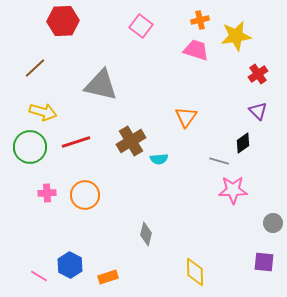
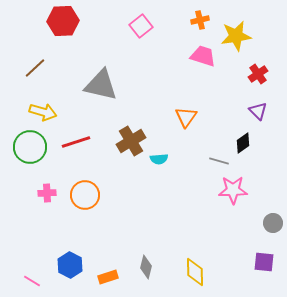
pink square: rotated 15 degrees clockwise
pink trapezoid: moved 7 px right, 6 px down
gray diamond: moved 33 px down
pink line: moved 7 px left, 5 px down
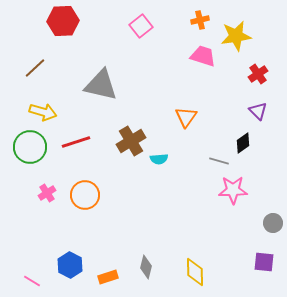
pink cross: rotated 30 degrees counterclockwise
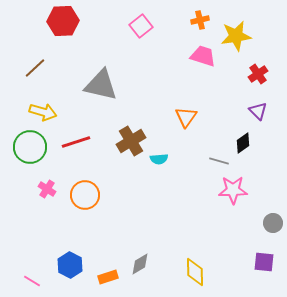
pink cross: moved 4 px up; rotated 24 degrees counterclockwise
gray diamond: moved 6 px left, 3 px up; rotated 45 degrees clockwise
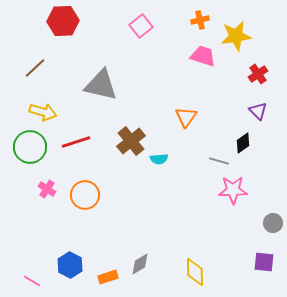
brown cross: rotated 8 degrees counterclockwise
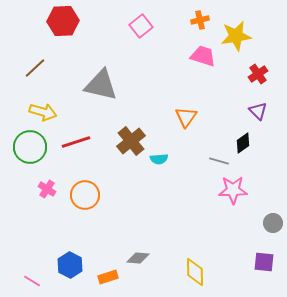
gray diamond: moved 2 px left, 6 px up; rotated 35 degrees clockwise
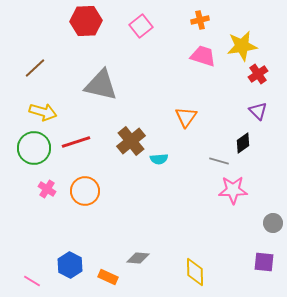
red hexagon: moved 23 px right
yellow star: moved 6 px right, 10 px down
green circle: moved 4 px right, 1 px down
orange circle: moved 4 px up
orange rectangle: rotated 42 degrees clockwise
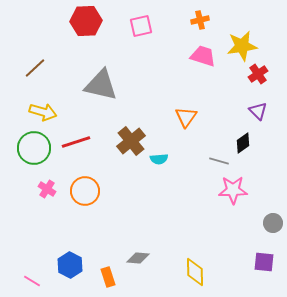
pink square: rotated 25 degrees clockwise
orange rectangle: rotated 48 degrees clockwise
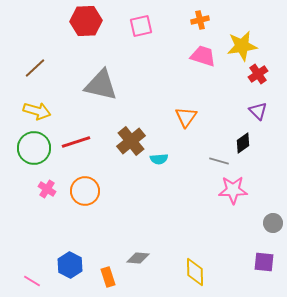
yellow arrow: moved 6 px left, 1 px up
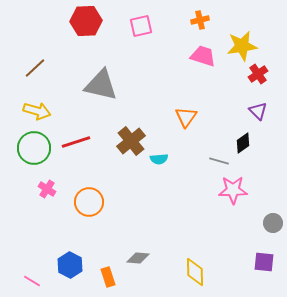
orange circle: moved 4 px right, 11 px down
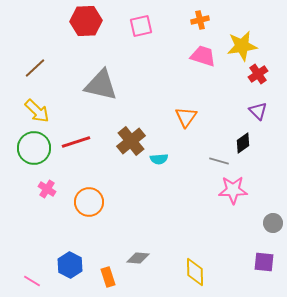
yellow arrow: rotated 28 degrees clockwise
